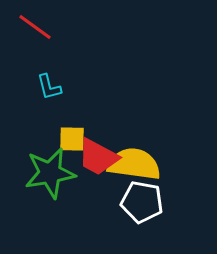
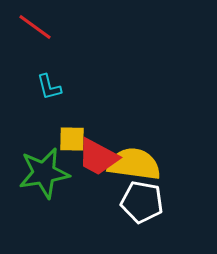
green star: moved 6 px left
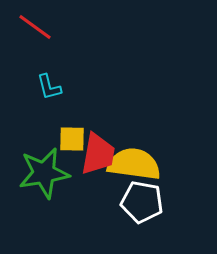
red trapezoid: moved 3 px up; rotated 108 degrees counterclockwise
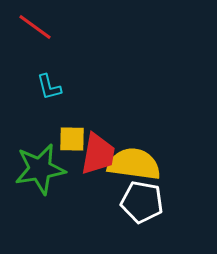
green star: moved 4 px left, 4 px up
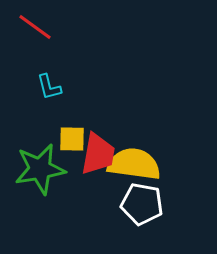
white pentagon: moved 2 px down
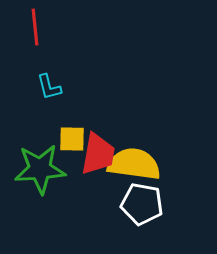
red line: rotated 48 degrees clockwise
green star: rotated 6 degrees clockwise
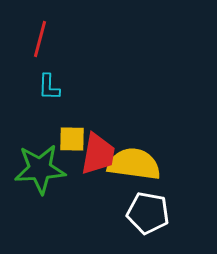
red line: moved 5 px right, 12 px down; rotated 21 degrees clockwise
cyan L-shape: rotated 16 degrees clockwise
white pentagon: moved 6 px right, 9 px down
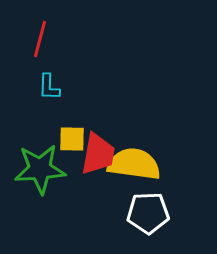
white pentagon: rotated 12 degrees counterclockwise
